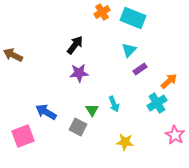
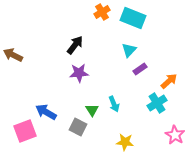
pink square: moved 2 px right, 5 px up
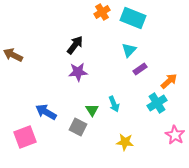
purple star: moved 1 px left, 1 px up
pink square: moved 6 px down
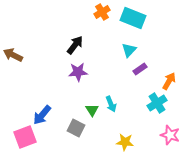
orange arrow: rotated 18 degrees counterclockwise
cyan arrow: moved 3 px left
blue arrow: moved 4 px left, 3 px down; rotated 80 degrees counterclockwise
gray square: moved 2 px left, 1 px down
pink star: moved 5 px left; rotated 12 degrees counterclockwise
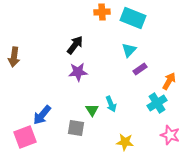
orange cross: rotated 28 degrees clockwise
brown arrow: moved 1 px right, 2 px down; rotated 108 degrees counterclockwise
gray square: rotated 18 degrees counterclockwise
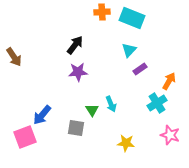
cyan rectangle: moved 1 px left
brown arrow: rotated 42 degrees counterclockwise
yellow star: moved 1 px right, 1 px down
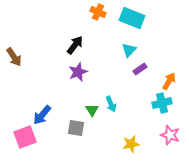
orange cross: moved 4 px left; rotated 28 degrees clockwise
purple star: rotated 18 degrees counterclockwise
cyan cross: moved 5 px right; rotated 18 degrees clockwise
yellow star: moved 5 px right, 1 px down; rotated 18 degrees counterclockwise
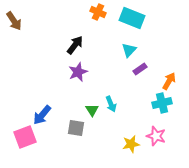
brown arrow: moved 36 px up
pink star: moved 14 px left, 1 px down
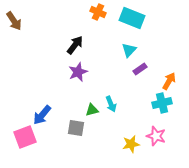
green triangle: rotated 48 degrees clockwise
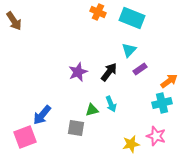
black arrow: moved 34 px right, 27 px down
orange arrow: rotated 24 degrees clockwise
